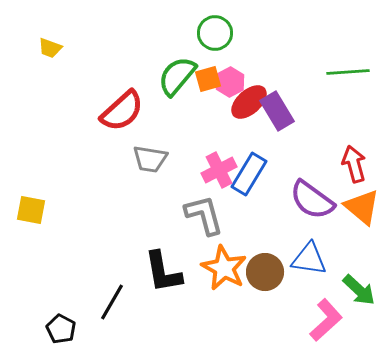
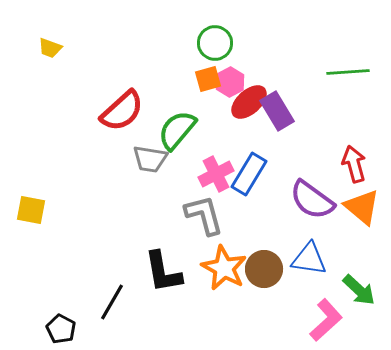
green circle: moved 10 px down
green semicircle: moved 54 px down
pink cross: moved 3 px left, 4 px down
brown circle: moved 1 px left, 3 px up
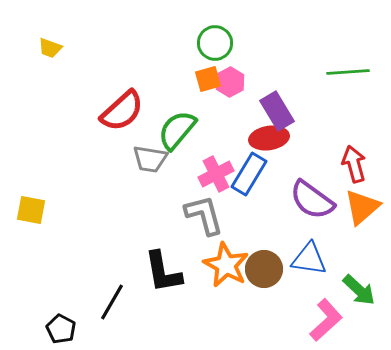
red ellipse: moved 20 px right, 36 px down; rotated 33 degrees clockwise
orange triangle: rotated 39 degrees clockwise
orange star: moved 2 px right, 3 px up
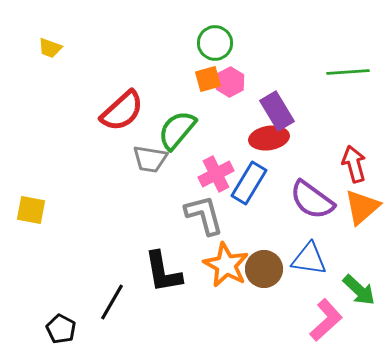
blue rectangle: moved 9 px down
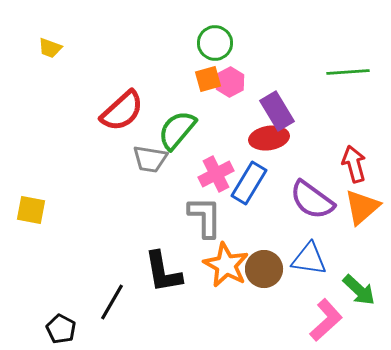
gray L-shape: moved 1 px right, 2 px down; rotated 15 degrees clockwise
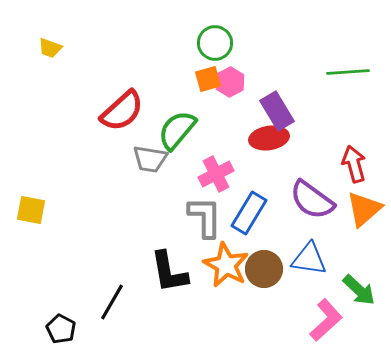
blue rectangle: moved 30 px down
orange triangle: moved 2 px right, 2 px down
black L-shape: moved 6 px right
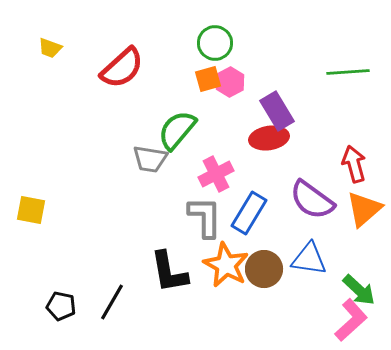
red semicircle: moved 43 px up
pink L-shape: moved 25 px right
black pentagon: moved 23 px up; rotated 16 degrees counterclockwise
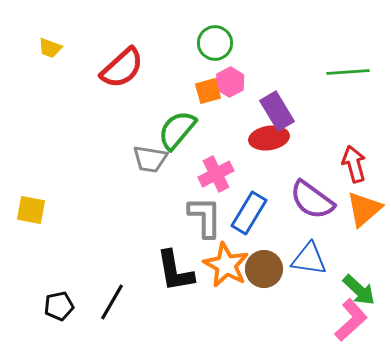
orange square: moved 12 px down
black L-shape: moved 6 px right, 1 px up
black pentagon: moved 2 px left; rotated 24 degrees counterclockwise
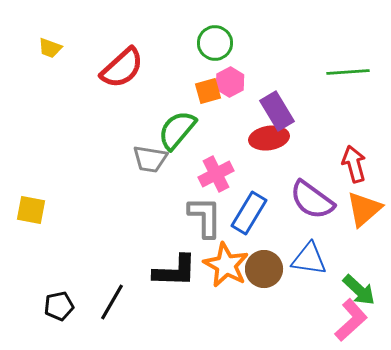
black L-shape: rotated 78 degrees counterclockwise
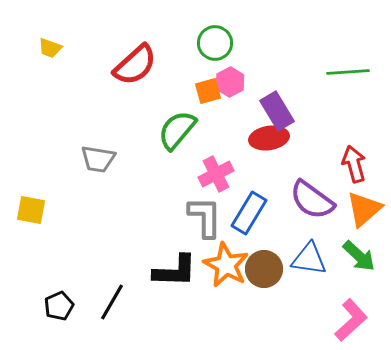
red semicircle: moved 13 px right, 3 px up
gray trapezoid: moved 52 px left
green arrow: moved 34 px up
black pentagon: rotated 12 degrees counterclockwise
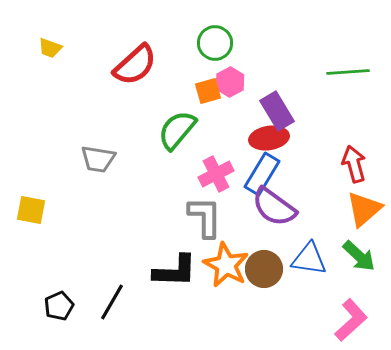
purple semicircle: moved 38 px left, 7 px down
blue rectangle: moved 13 px right, 39 px up
